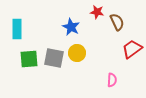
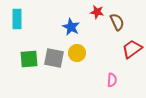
cyan rectangle: moved 10 px up
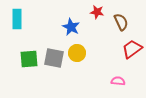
brown semicircle: moved 4 px right
pink semicircle: moved 6 px right, 1 px down; rotated 88 degrees counterclockwise
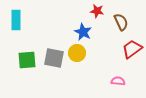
red star: moved 1 px up
cyan rectangle: moved 1 px left, 1 px down
blue star: moved 12 px right, 5 px down
green square: moved 2 px left, 1 px down
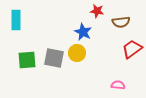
brown semicircle: rotated 108 degrees clockwise
pink semicircle: moved 4 px down
